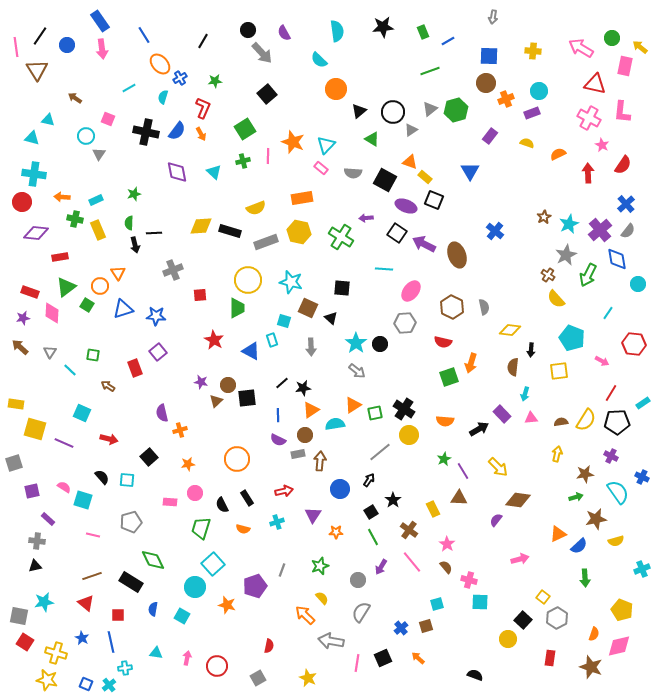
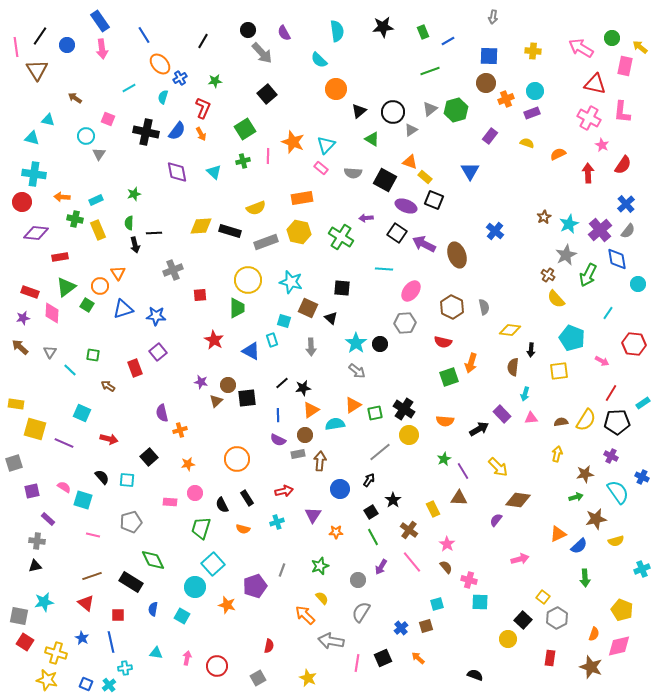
cyan circle at (539, 91): moved 4 px left
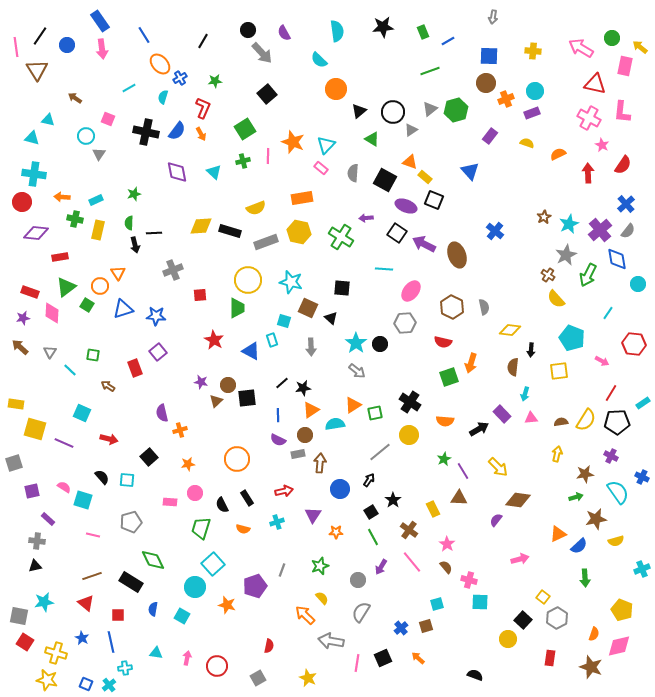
blue triangle at (470, 171): rotated 12 degrees counterclockwise
gray semicircle at (353, 173): rotated 90 degrees clockwise
yellow rectangle at (98, 230): rotated 36 degrees clockwise
black cross at (404, 409): moved 6 px right, 7 px up
brown arrow at (320, 461): moved 2 px down
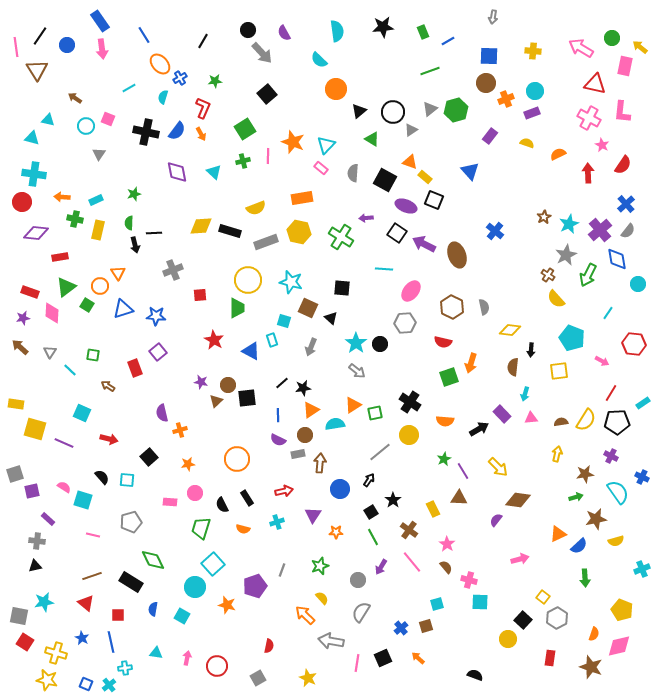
cyan circle at (86, 136): moved 10 px up
gray arrow at (311, 347): rotated 24 degrees clockwise
gray square at (14, 463): moved 1 px right, 11 px down
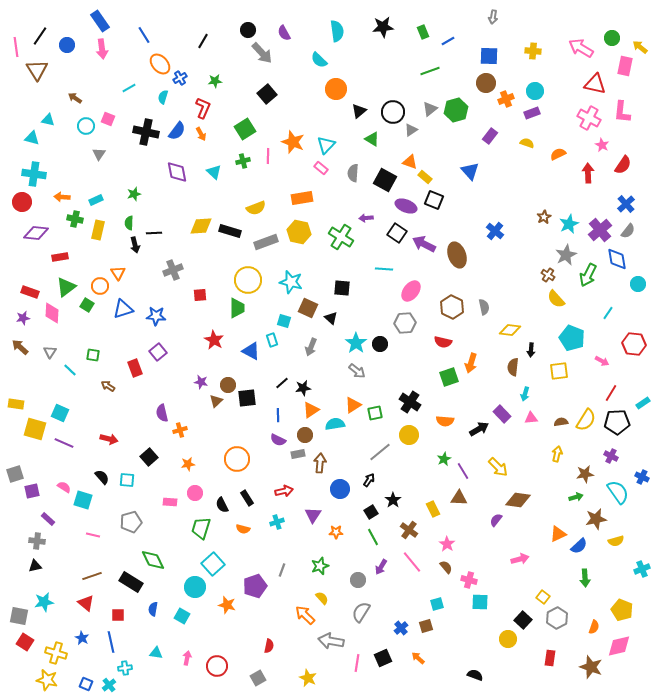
cyan square at (82, 413): moved 22 px left
orange semicircle at (594, 634): moved 7 px up
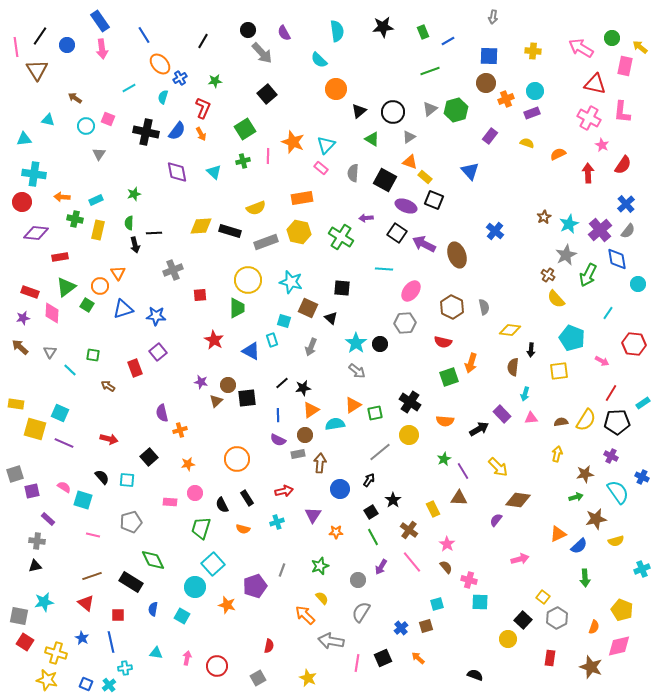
gray triangle at (411, 130): moved 2 px left, 7 px down
cyan triangle at (32, 138): moved 8 px left, 1 px down; rotated 21 degrees counterclockwise
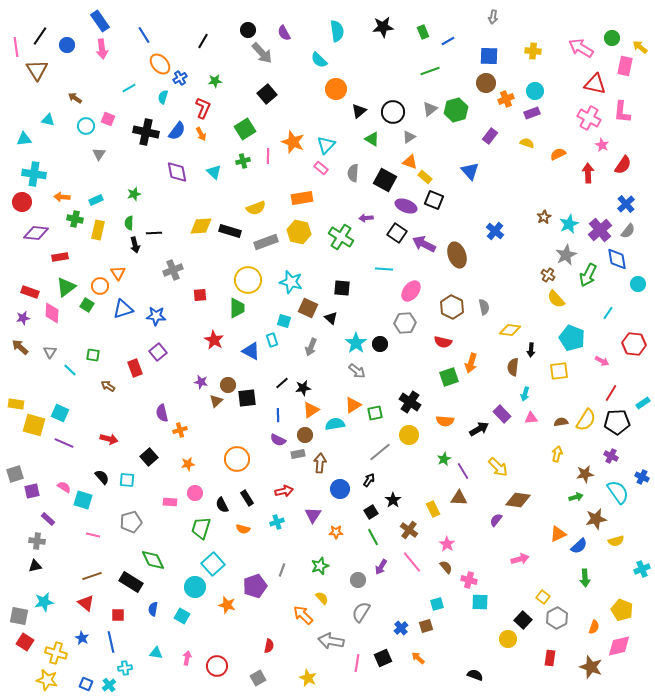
yellow square at (35, 429): moved 1 px left, 4 px up
orange arrow at (305, 615): moved 2 px left
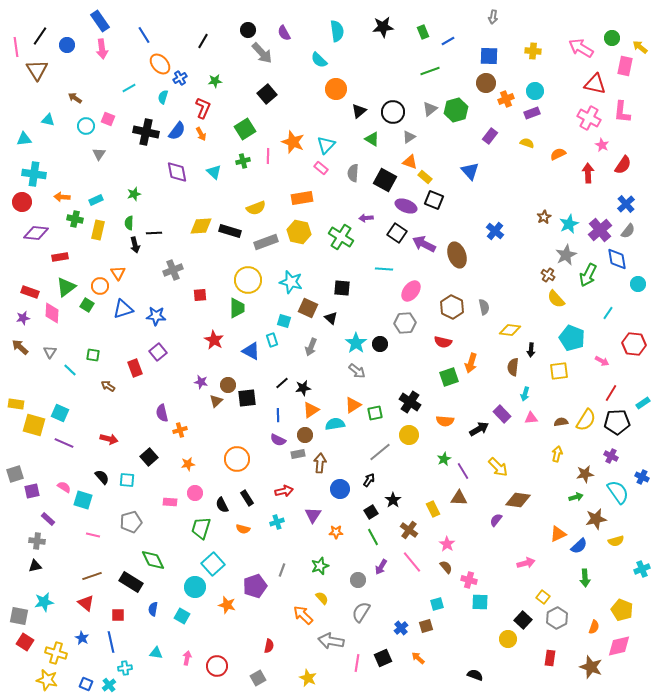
pink arrow at (520, 559): moved 6 px right, 4 px down
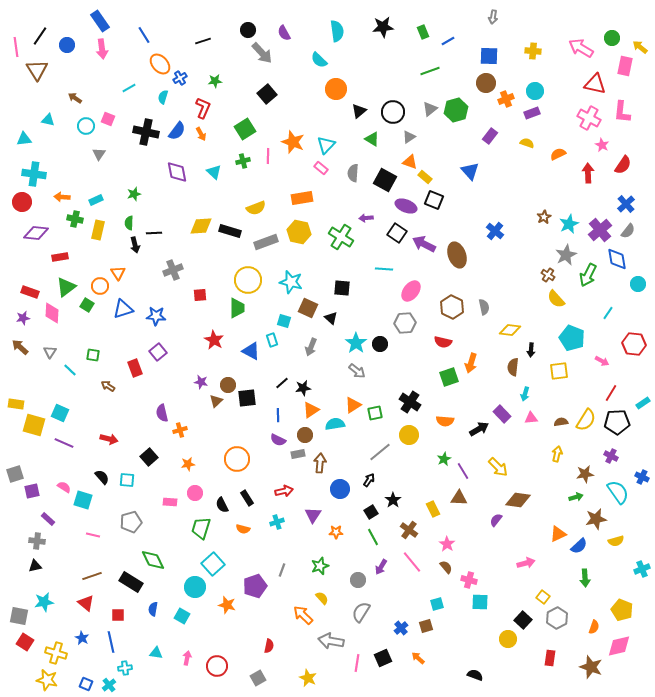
black line at (203, 41): rotated 42 degrees clockwise
